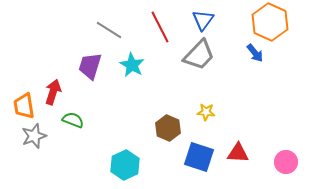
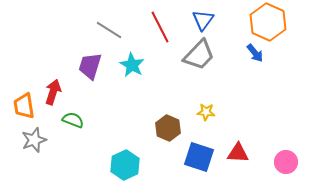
orange hexagon: moved 2 px left
gray star: moved 4 px down
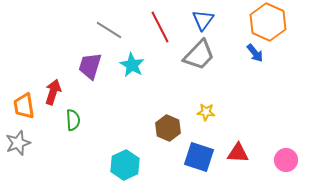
green semicircle: rotated 65 degrees clockwise
gray star: moved 16 px left, 3 px down
pink circle: moved 2 px up
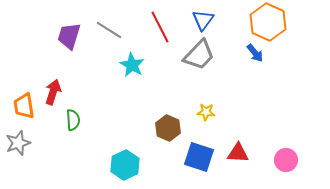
purple trapezoid: moved 21 px left, 30 px up
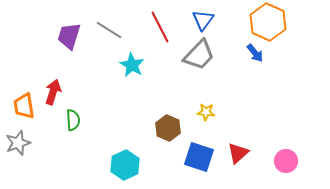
red triangle: rotated 45 degrees counterclockwise
pink circle: moved 1 px down
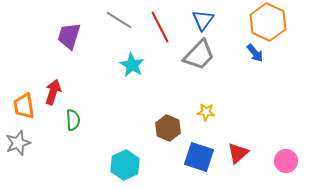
gray line: moved 10 px right, 10 px up
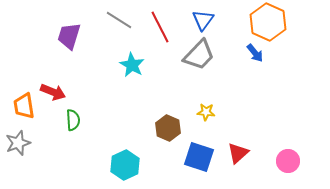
red arrow: rotated 95 degrees clockwise
pink circle: moved 2 px right
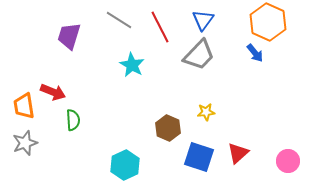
yellow star: rotated 12 degrees counterclockwise
gray star: moved 7 px right
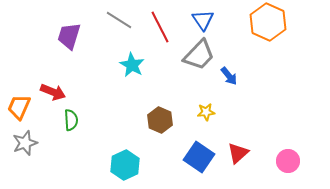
blue triangle: rotated 10 degrees counterclockwise
blue arrow: moved 26 px left, 23 px down
orange trapezoid: moved 5 px left, 1 px down; rotated 32 degrees clockwise
green semicircle: moved 2 px left
brown hexagon: moved 8 px left, 8 px up
blue square: rotated 16 degrees clockwise
